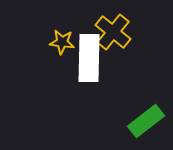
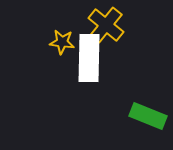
yellow cross: moved 7 px left, 7 px up
green rectangle: moved 2 px right, 5 px up; rotated 60 degrees clockwise
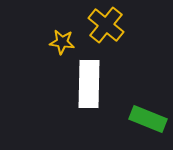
white rectangle: moved 26 px down
green rectangle: moved 3 px down
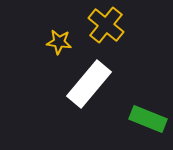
yellow star: moved 3 px left
white rectangle: rotated 39 degrees clockwise
